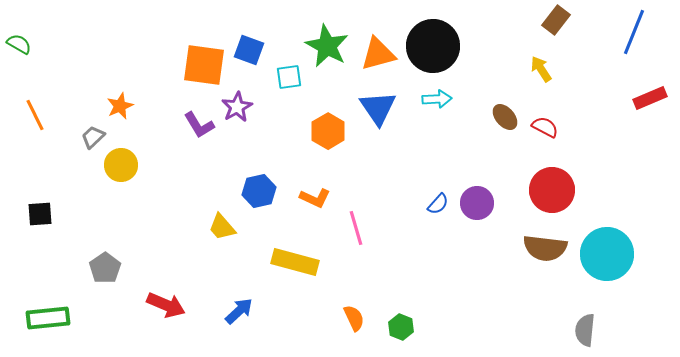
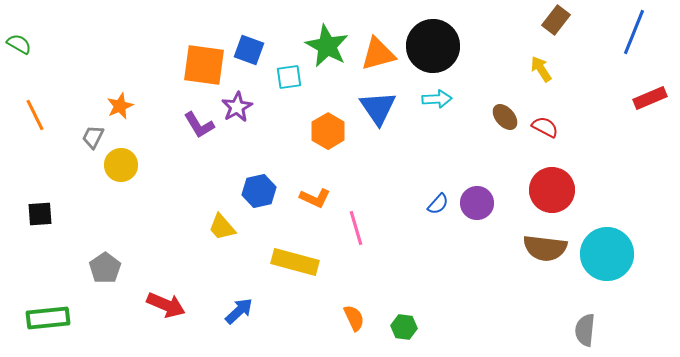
gray trapezoid: rotated 20 degrees counterclockwise
green hexagon: moved 3 px right; rotated 15 degrees counterclockwise
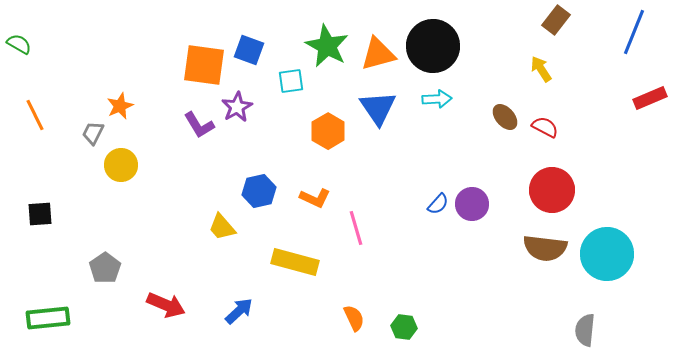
cyan square: moved 2 px right, 4 px down
gray trapezoid: moved 4 px up
purple circle: moved 5 px left, 1 px down
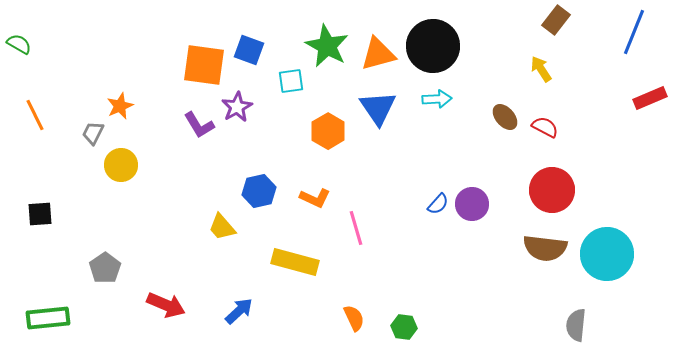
gray semicircle: moved 9 px left, 5 px up
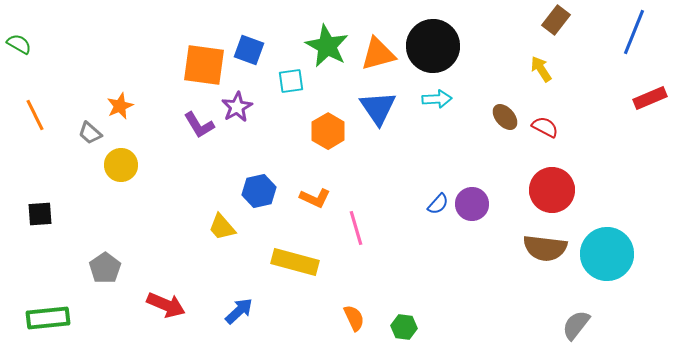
gray trapezoid: moved 3 px left; rotated 75 degrees counterclockwise
gray semicircle: rotated 32 degrees clockwise
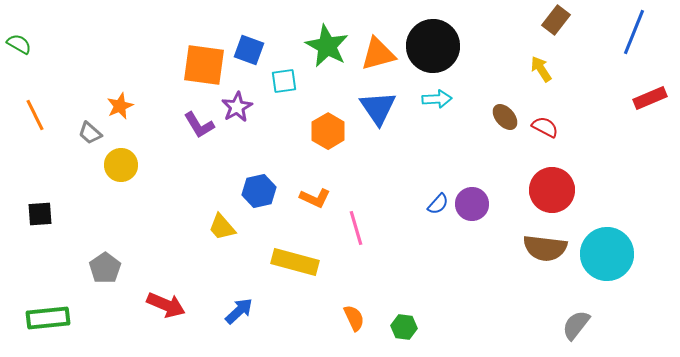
cyan square: moved 7 px left
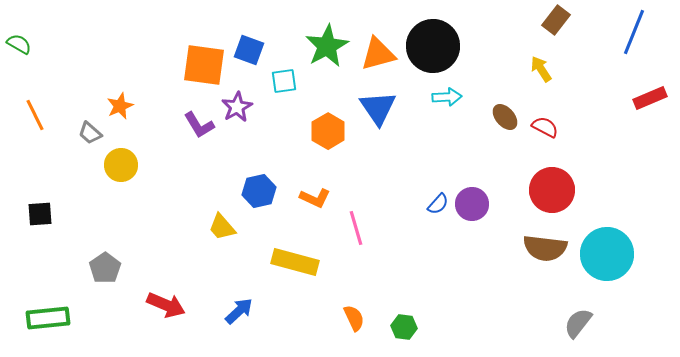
green star: rotated 15 degrees clockwise
cyan arrow: moved 10 px right, 2 px up
gray semicircle: moved 2 px right, 2 px up
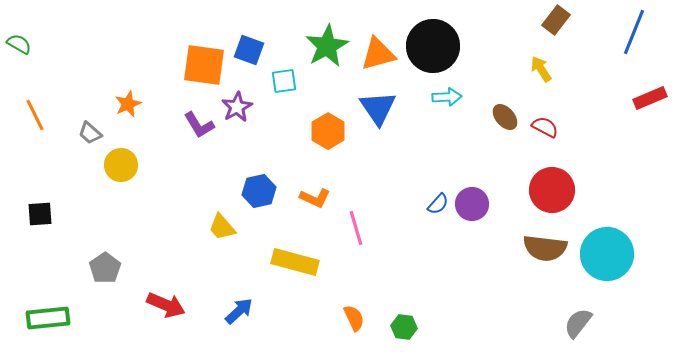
orange star: moved 8 px right, 2 px up
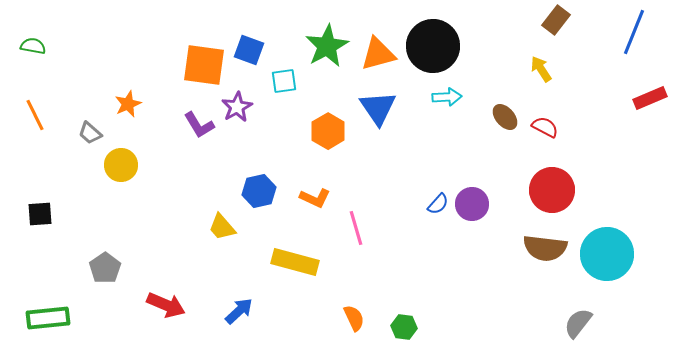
green semicircle: moved 14 px right, 2 px down; rotated 20 degrees counterclockwise
